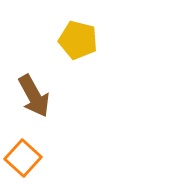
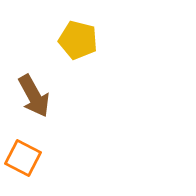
orange square: rotated 15 degrees counterclockwise
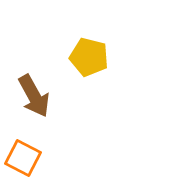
yellow pentagon: moved 11 px right, 17 px down
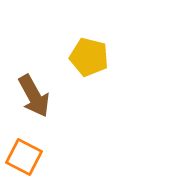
orange square: moved 1 px right, 1 px up
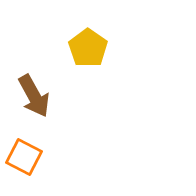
yellow pentagon: moved 1 px left, 9 px up; rotated 21 degrees clockwise
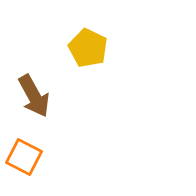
yellow pentagon: rotated 9 degrees counterclockwise
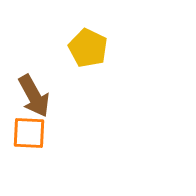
orange square: moved 5 px right, 24 px up; rotated 24 degrees counterclockwise
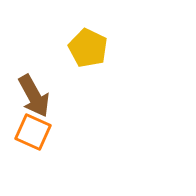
orange square: moved 4 px right, 1 px up; rotated 21 degrees clockwise
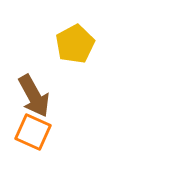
yellow pentagon: moved 13 px left, 4 px up; rotated 18 degrees clockwise
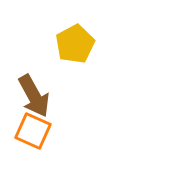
orange square: moved 1 px up
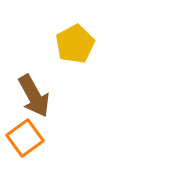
orange square: moved 8 px left, 7 px down; rotated 30 degrees clockwise
